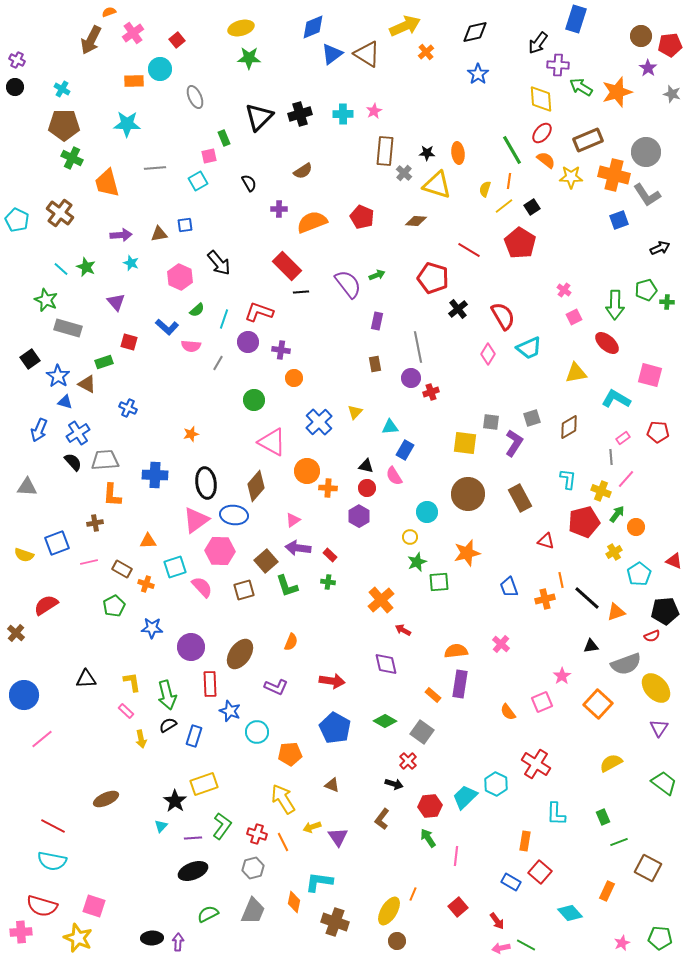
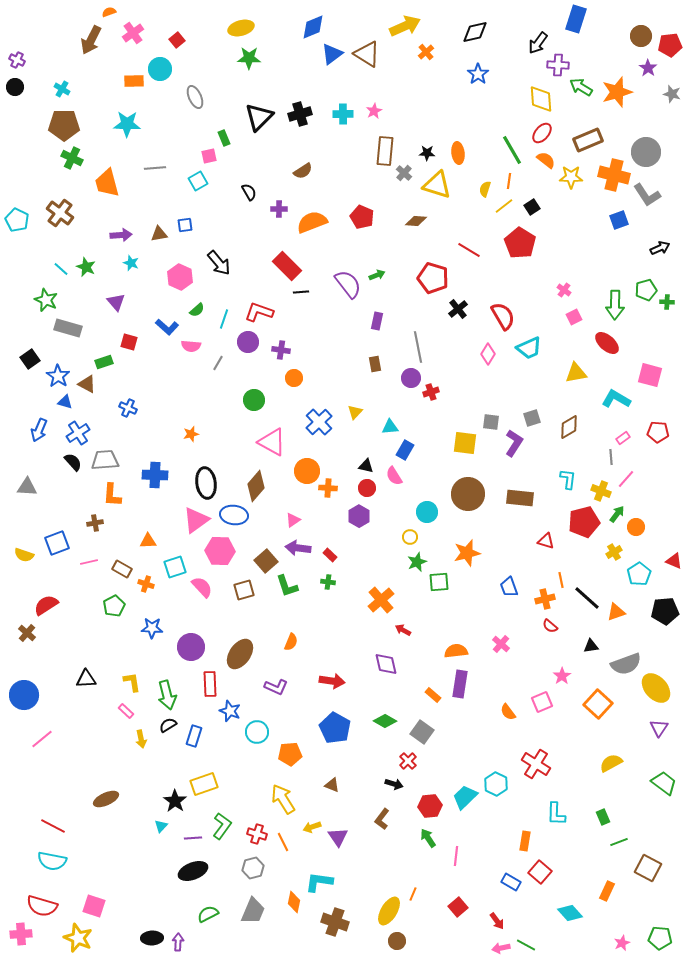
black semicircle at (249, 183): moved 9 px down
brown rectangle at (520, 498): rotated 56 degrees counterclockwise
brown cross at (16, 633): moved 11 px right
red semicircle at (652, 636): moved 102 px left, 10 px up; rotated 63 degrees clockwise
pink cross at (21, 932): moved 2 px down
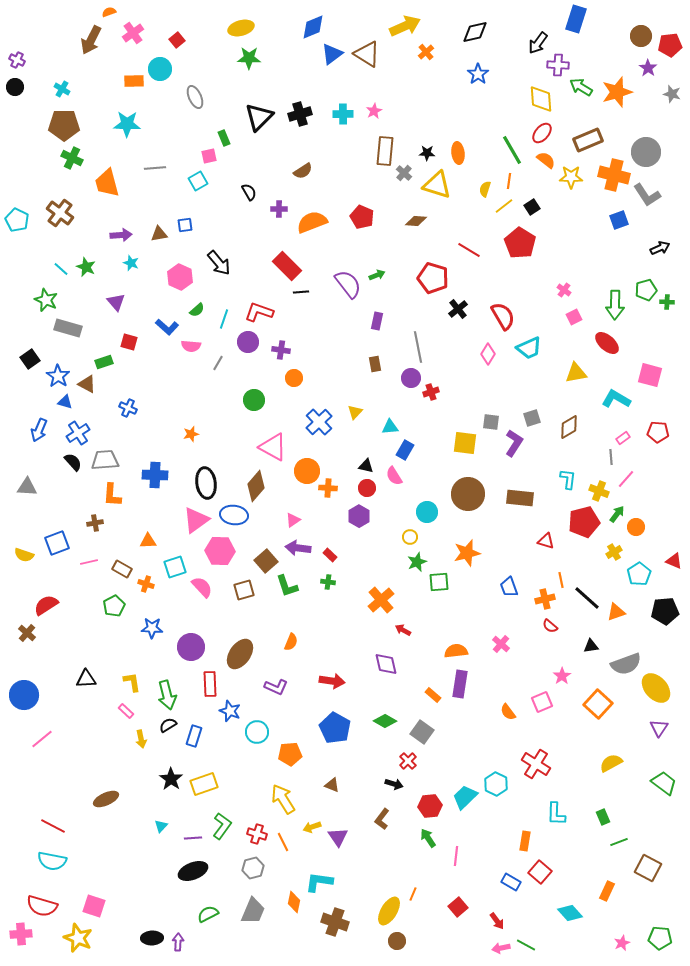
pink triangle at (272, 442): moved 1 px right, 5 px down
yellow cross at (601, 491): moved 2 px left
black star at (175, 801): moved 4 px left, 22 px up
